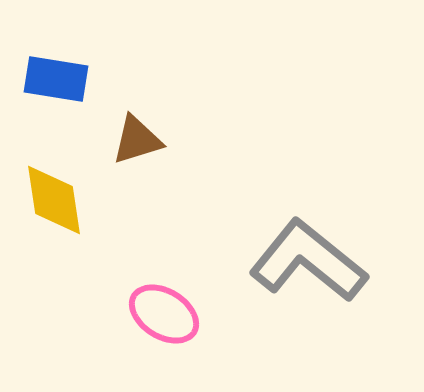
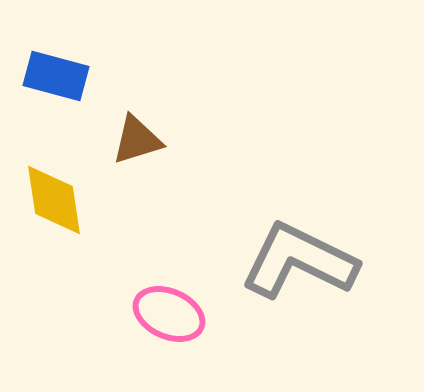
blue rectangle: moved 3 px up; rotated 6 degrees clockwise
gray L-shape: moved 9 px left; rotated 13 degrees counterclockwise
pink ellipse: moved 5 px right; rotated 8 degrees counterclockwise
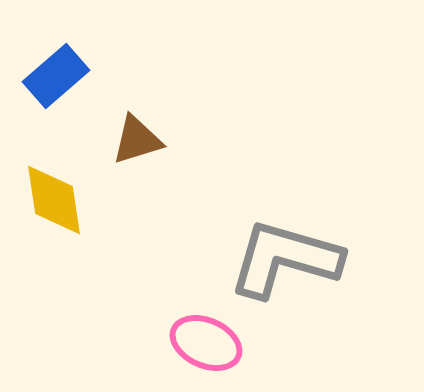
blue rectangle: rotated 56 degrees counterclockwise
gray L-shape: moved 14 px left, 2 px up; rotated 10 degrees counterclockwise
pink ellipse: moved 37 px right, 29 px down
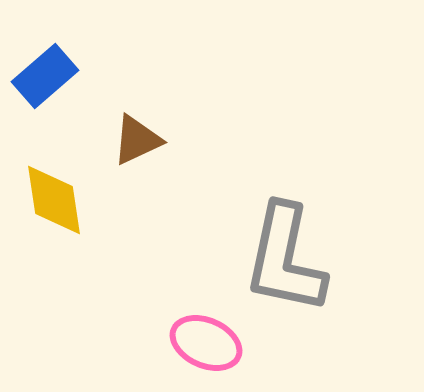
blue rectangle: moved 11 px left
brown triangle: rotated 8 degrees counterclockwise
gray L-shape: rotated 94 degrees counterclockwise
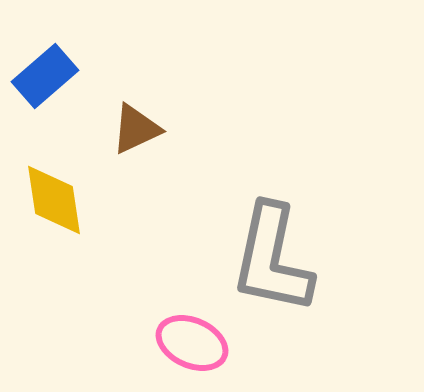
brown triangle: moved 1 px left, 11 px up
gray L-shape: moved 13 px left
pink ellipse: moved 14 px left
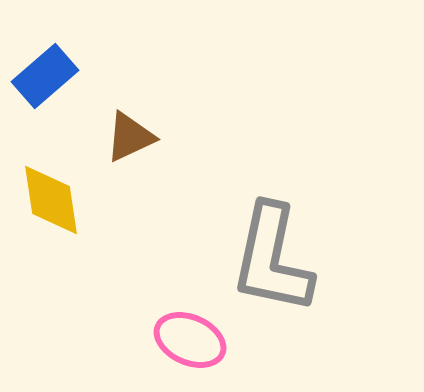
brown triangle: moved 6 px left, 8 px down
yellow diamond: moved 3 px left
pink ellipse: moved 2 px left, 3 px up
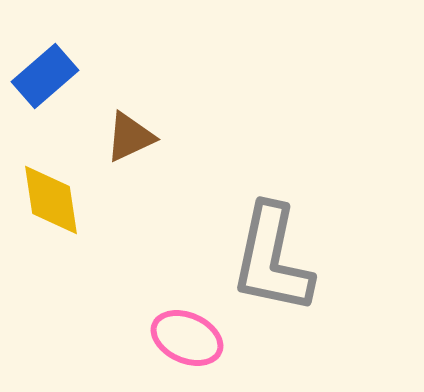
pink ellipse: moved 3 px left, 2 px up
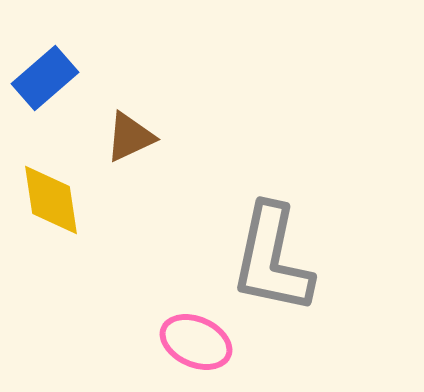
blue rectangle: moved 2 px down
pink ellipse: moved 9 px right, 4 px down
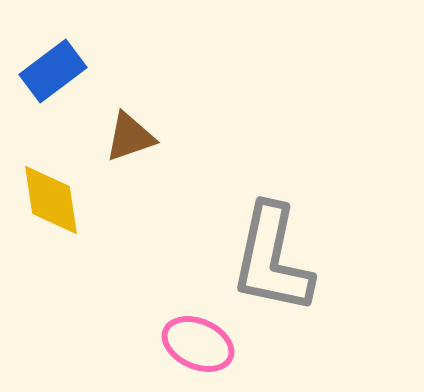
blue rectangle: moved 8 px right, 7 px up; rotated 4 degrees clockwise
brown triangle: rotated 6 degrees clockwise
pink ellipse: moved 2 px right, 2 px down
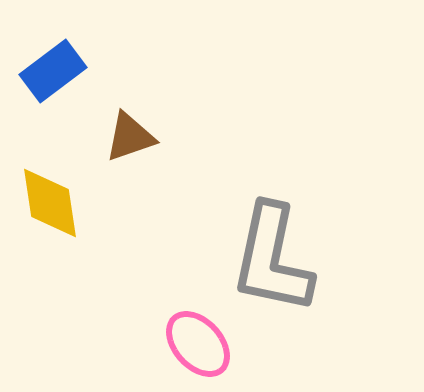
yellow diamond: moved 1 px left, 3 px down
pink ellipse: rotated 24 degrees clockwise
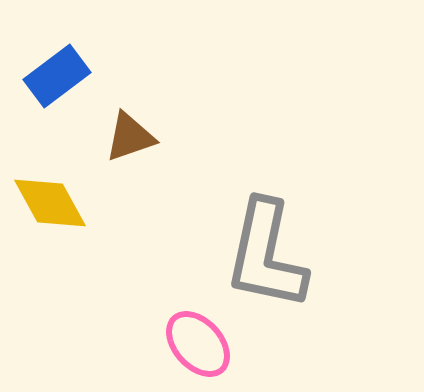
blue rectangle: moved 4 px right, 5 px down
yellow diamond: rotated 20 degrees counterclockwise
gray L-shape: moved 6 px left, 4 px up
